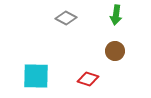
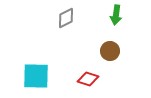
gray diamond: rotated 55 degrees counterclockwise
brown circle: moved 5 px left
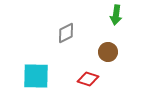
gray diamond: moved 15 px down
brown circle: moved 2 px left, 1 px down
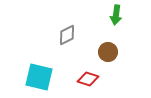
gray diamond: moved 1 px right, 2 px down
cyan square: moved 3 px right, 1 px down; rotated 12 degrees clockwise
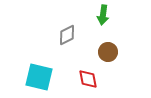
green arrow: moved 13 px left
red diamond: rotated 60 degrees clockwise
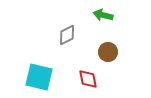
green arrow: rotated 96 degrees clockwise
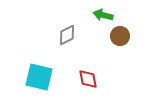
brown circle: moved 12 px right, 16 px up
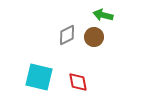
brown circle: moved 26 px left, 1 px down
red diamond: moved 10 px left, 3 px down
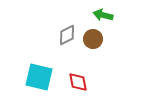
brown circle: moved 1 px left, 2 px down
